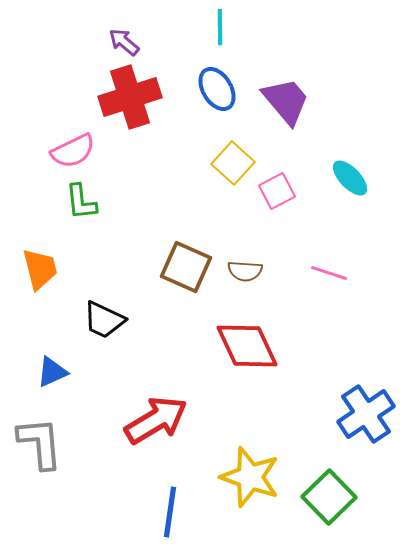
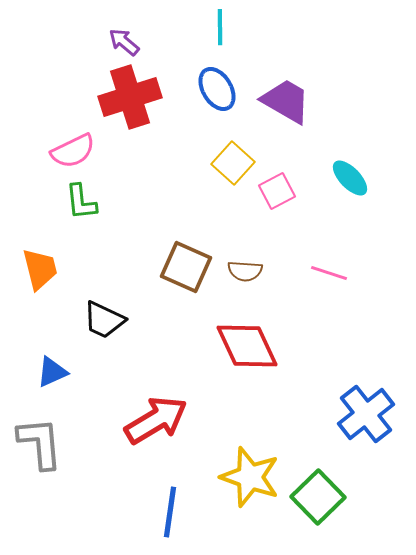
purple trapezoid: rotated 20 degrees counterclockwise
blue cross: rotated 4 degrees counterclockwise
green square: moved 11 px left
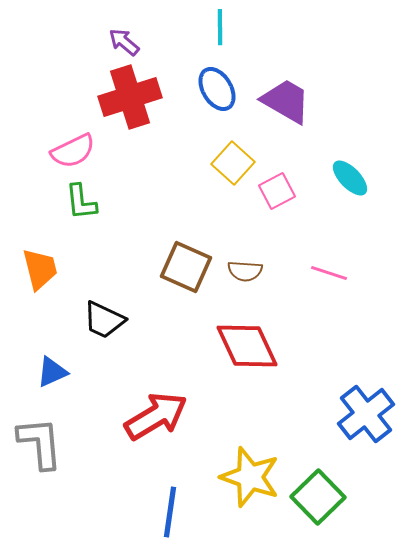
red arrow: moved 4 px up
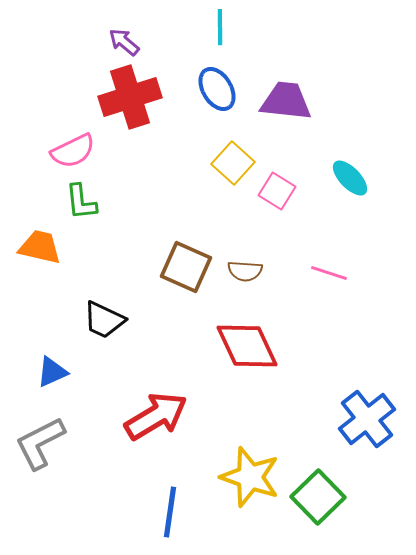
purple trapezoid: rotated 24 degrees counterclockwise
pink square: rotated 30 degrees counterclockwise
orange trapezoid: moved 22 px up; rotated 63 degrees counterclockwise
blue cross: moved 1 px right, 5 px down
gray L-shape: rotated 112 degrees counterclockwise
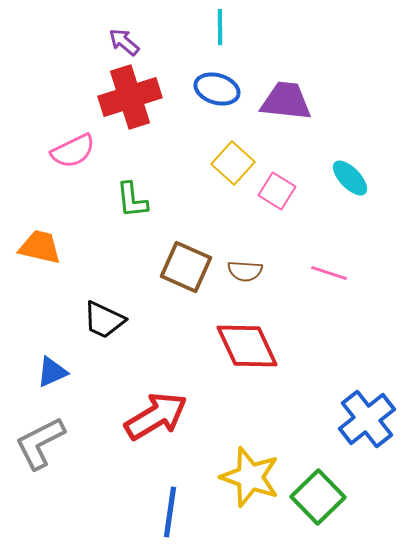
blue ellipse: rotated 42 degrees counterclockwise
green L-shape: moved 51 px right, 2 px up
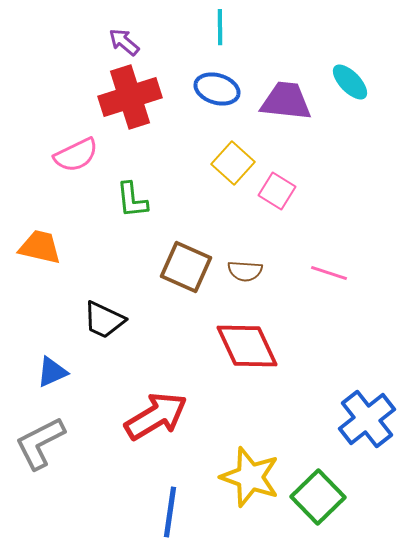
pink semicircle: moved 3 px right, 4 px down
cyan ellipse: moved 96 px up
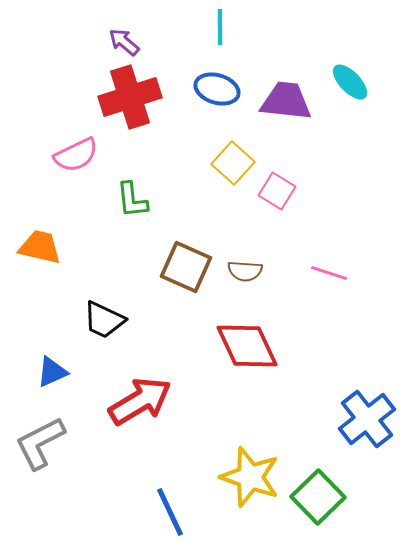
red arrow: moved 16 px left, 15 px up
blue line: rotated 33 degrees counterclockwise
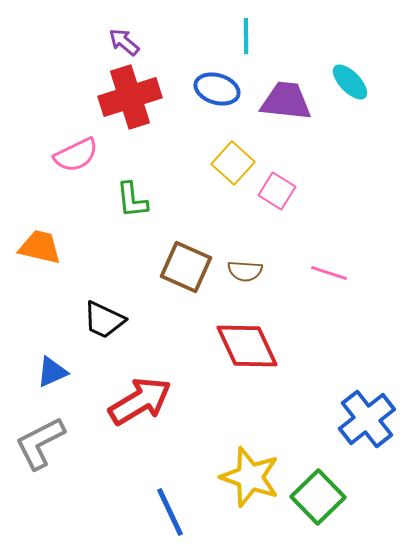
cyan line: moved 26 px right, 9 px down
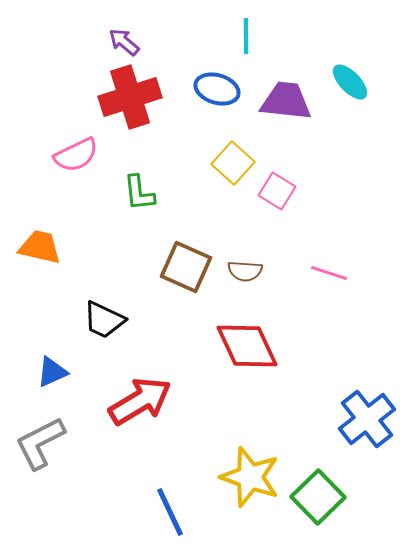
green L-shape: moved 7 px right, 7 px up
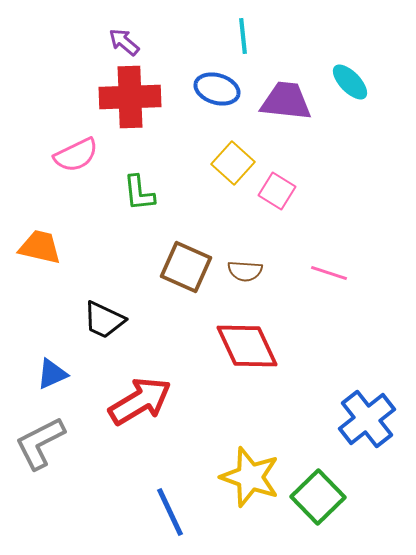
cyan line: moved 3 px left; rotated 6 degrees counterclockwise
red cross: rotated 16 degrees clockwise
blue triangle: moved 2 px down
